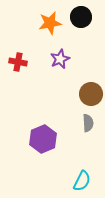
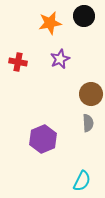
black circle: moved 3 px right, 1 px up
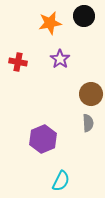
purple star: rotated 12 degrees counterclockwise
cyan semicircle: moved 21 px left
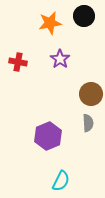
purple hexagon: moved 5 px right, 3 px up
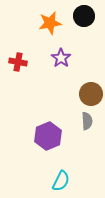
purple star: moved 1 px right, 1 px up
gray semicircle: moved 1 px left, 2 px up
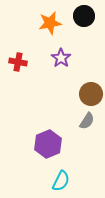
gray semicircle: rotated 36 degrees clockwise
purple hexagon: moved 8 px down
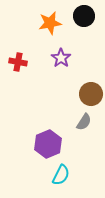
gray semicircle: moved 3 px left, 1 px down
cyan semicircle: moved 6 px up
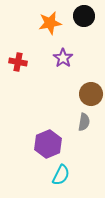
purple star: moved 2 px right
gray semicircle: rotated 24 degrees counterclockwise
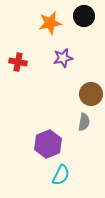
purple star: rotated 24 degrees clockwise
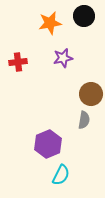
red cross: rotated 18 degrees counterclockwise
gray semicircle: moved 2 px up
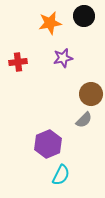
gray semicircle: rotated 36 degrees clockwise
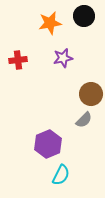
red cross: moved 2 px up
